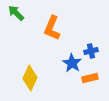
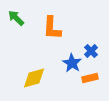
green arrow: moved 5 px down
orange L-shape: rotated 20 degrees counterclockwise
blue cross: rotated 32 degrees counterclockwise
yellow diamond: moved 4 px right; rotated 50 degrees clockwise
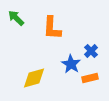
blue star: moved 1 px left, 1 px down
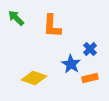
orange L-shape: moved 2 px up
blue cross: moved 1 px left, 2 px up
yellow diamond: rotated 35 degrees clockwise
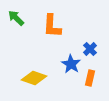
orange rectangle: rotated 63 degrees counterclockwise
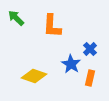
yellow diamond: moved 2 px up
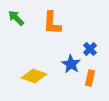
orange L-shape: moved 3 px up
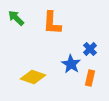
yellow diamond: moved 1 px left, 1 px down
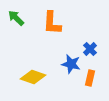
blue star: rotated 18 degrees counterclockwise
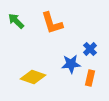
green arrow: moved 3 px down
orange L-shape: rotated 20 degrees counterclockwise
blue star: rotated 18 degrees counterclockwise
